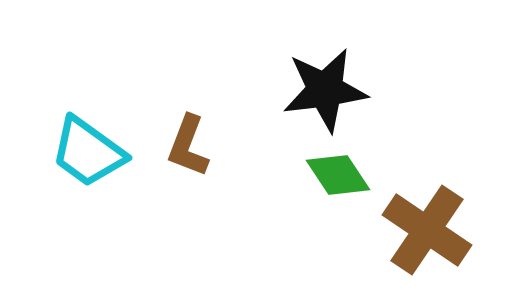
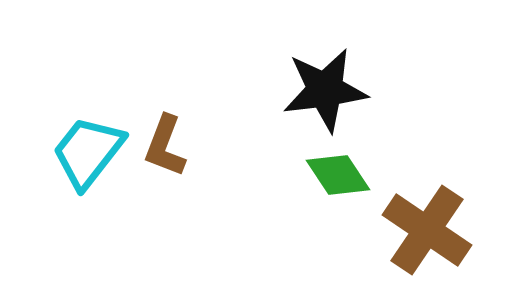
brown L-shape: moved 23 px left
cyan trapezoid: rotated 92 degrees clockwise
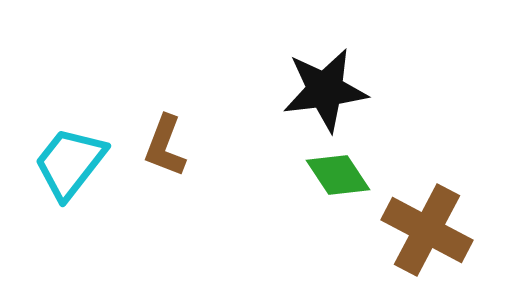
cyan trapezoid: moved 18 px left, 11 px down
brown cross: rotated 6 degrees counterclockwise
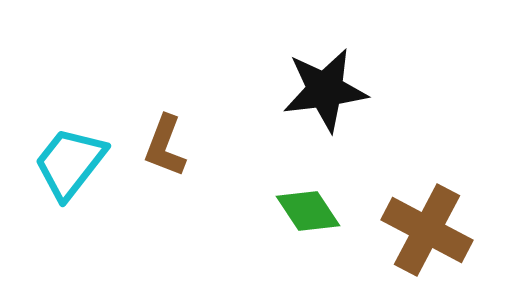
green diamond: moved 30 px left, 36 px down
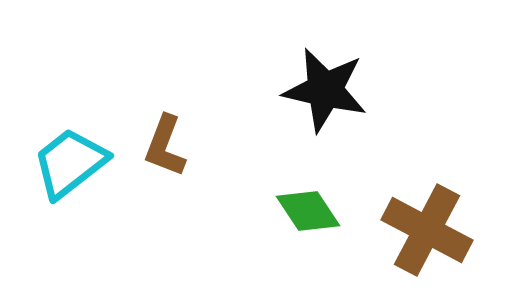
black star: rotated 20 degrees clockwise
cyan trapezoid: rotated 14 degrees clockwise
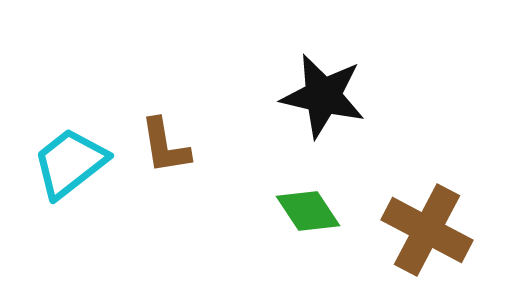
black star: moved 2 px left, 6 px down
brown L-shape: rotated 30 degrees counterclockwise
